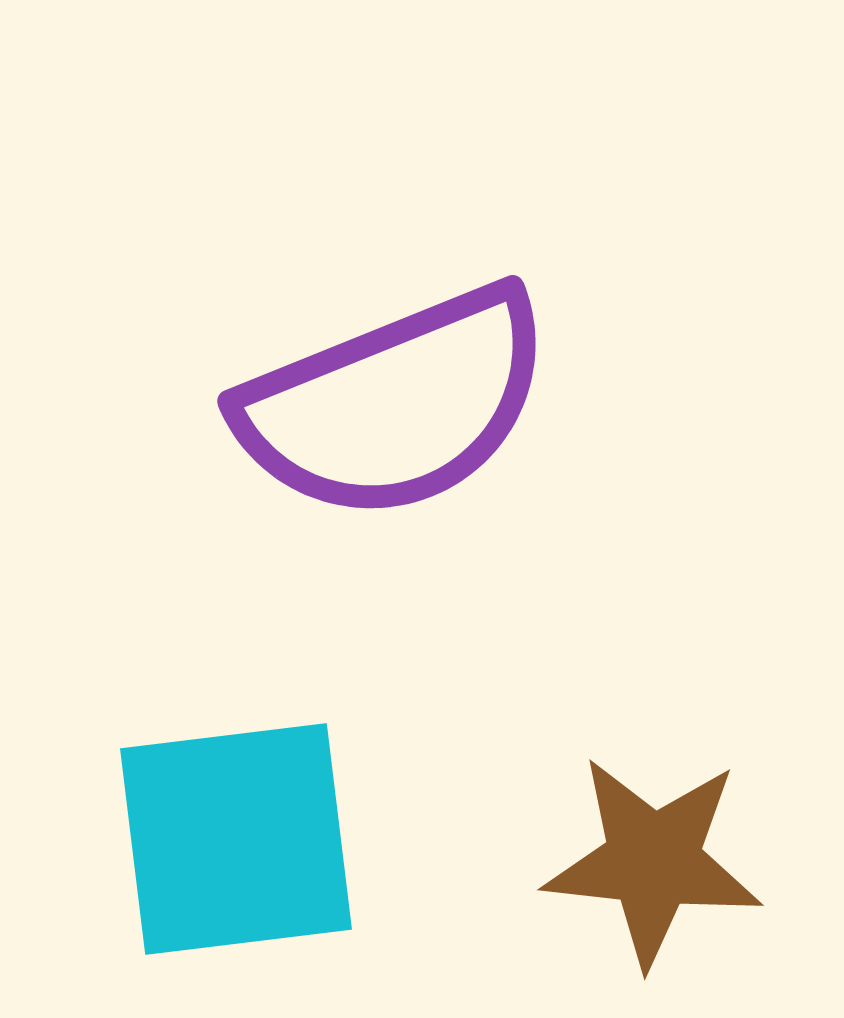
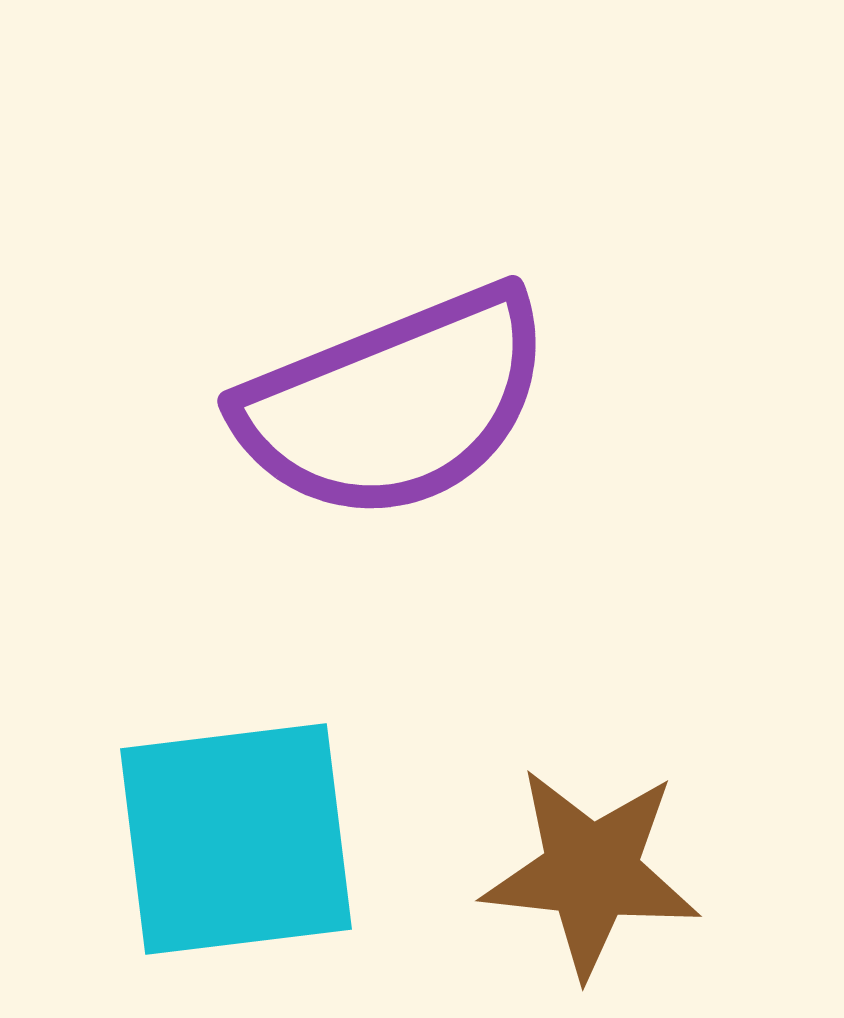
brown star: moved 62 px left, 11 px down
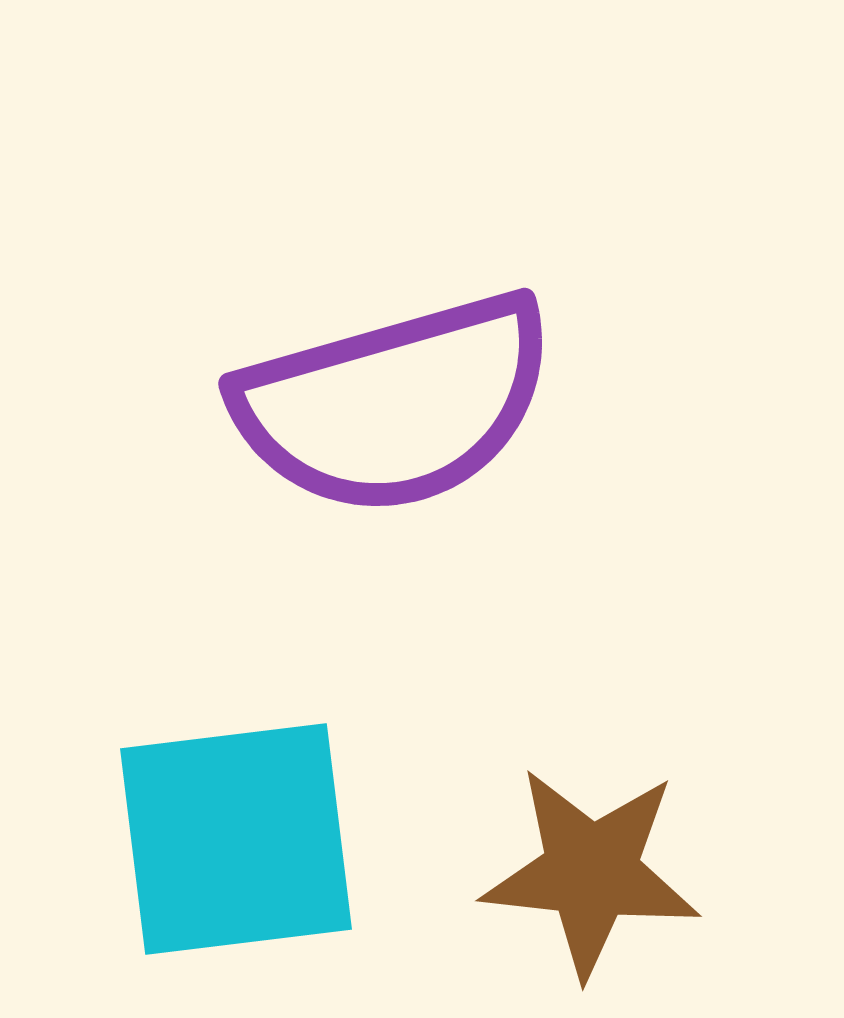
purple semicircle: rotated 6 degrees clockwise
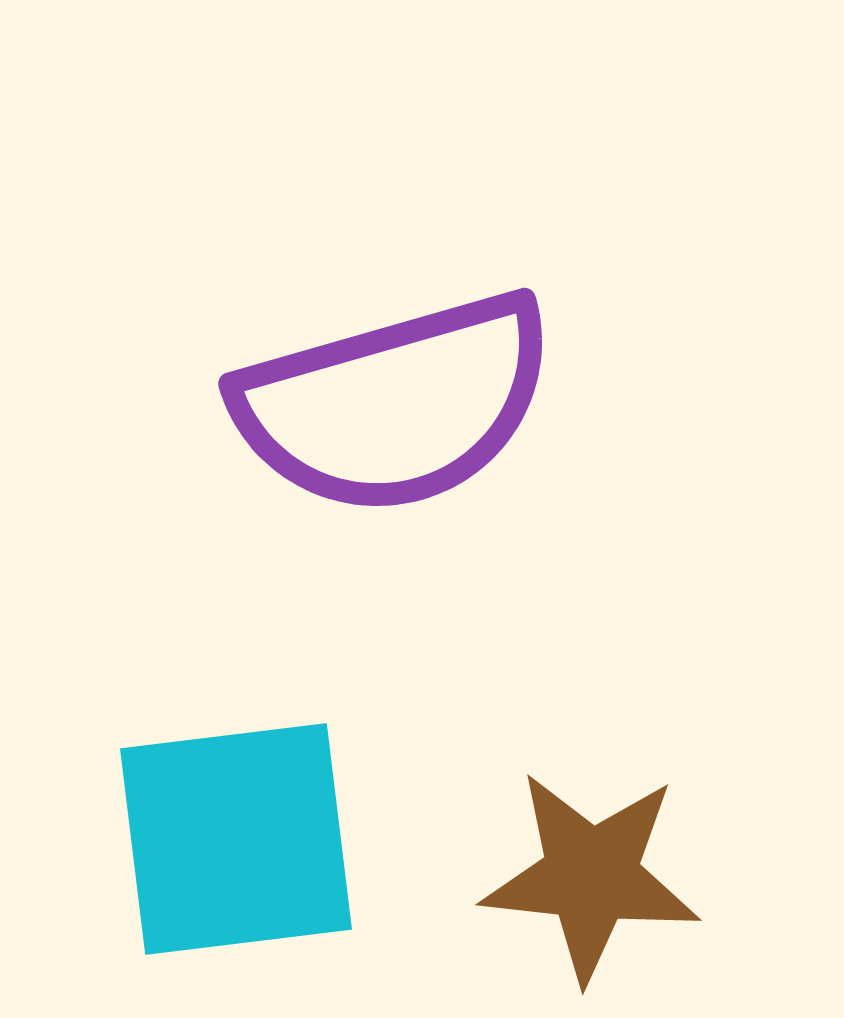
brown star: moved 4 px down
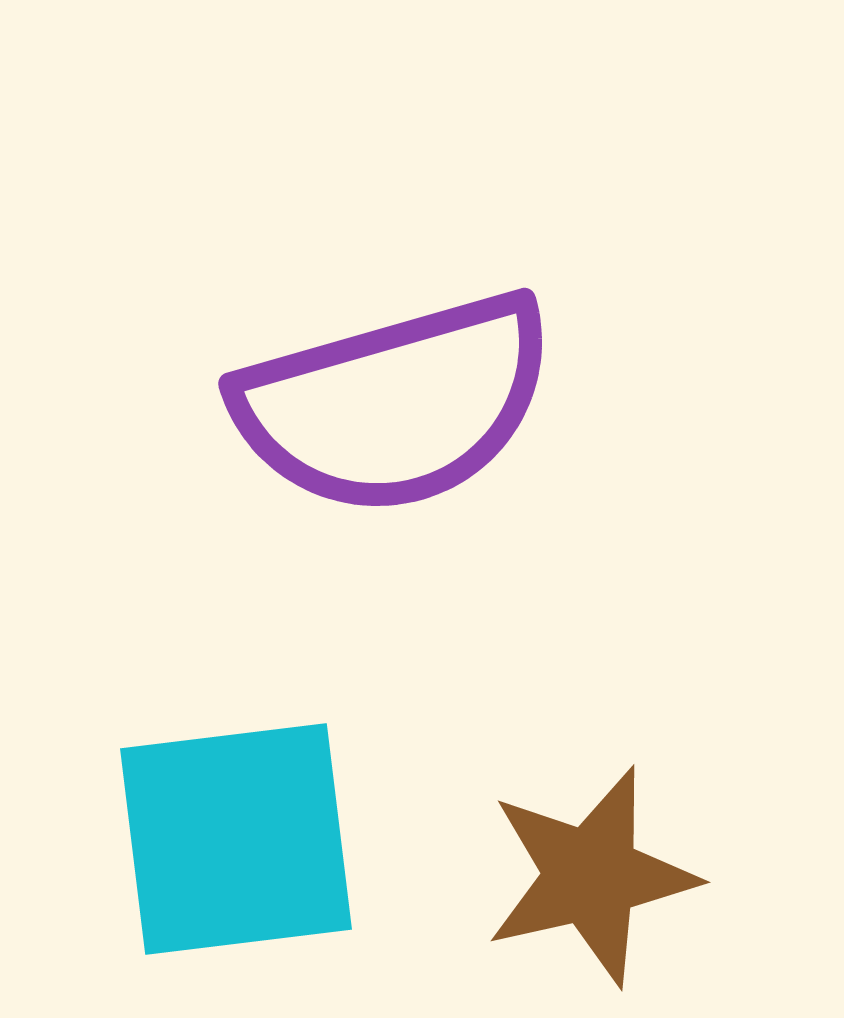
brown star: rotated 19 degrees counterclockwise
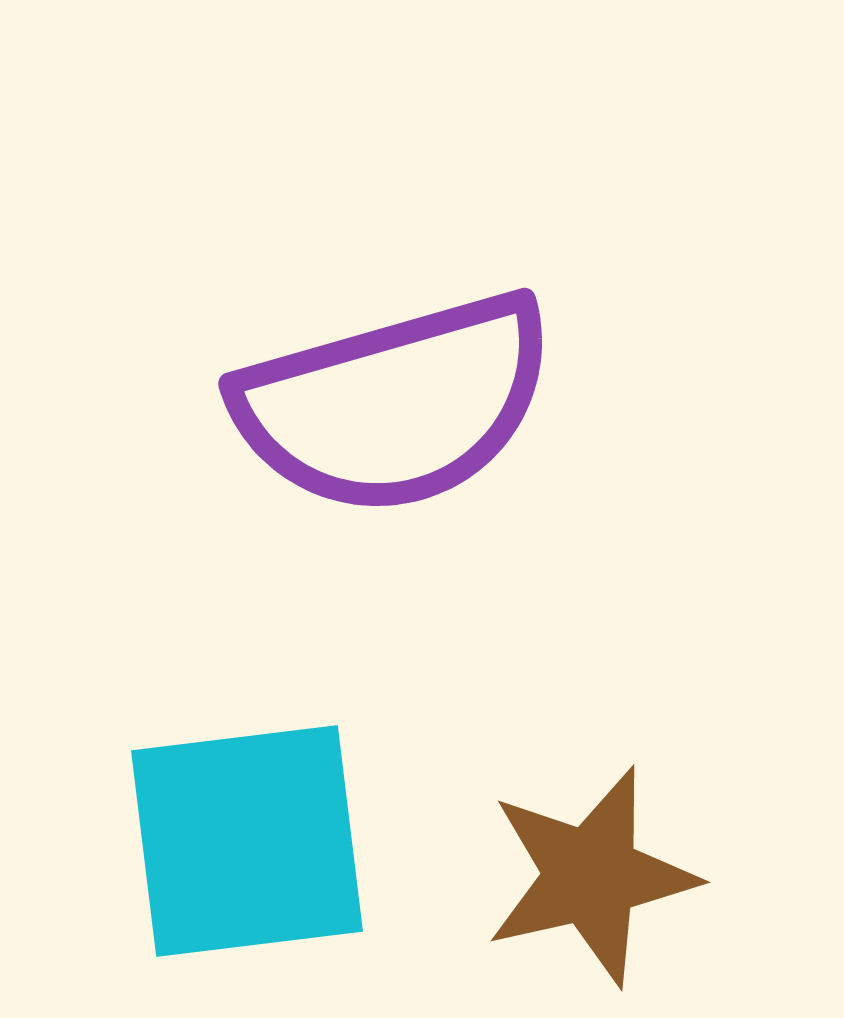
cyan square: moved 11 px right, 2 px down
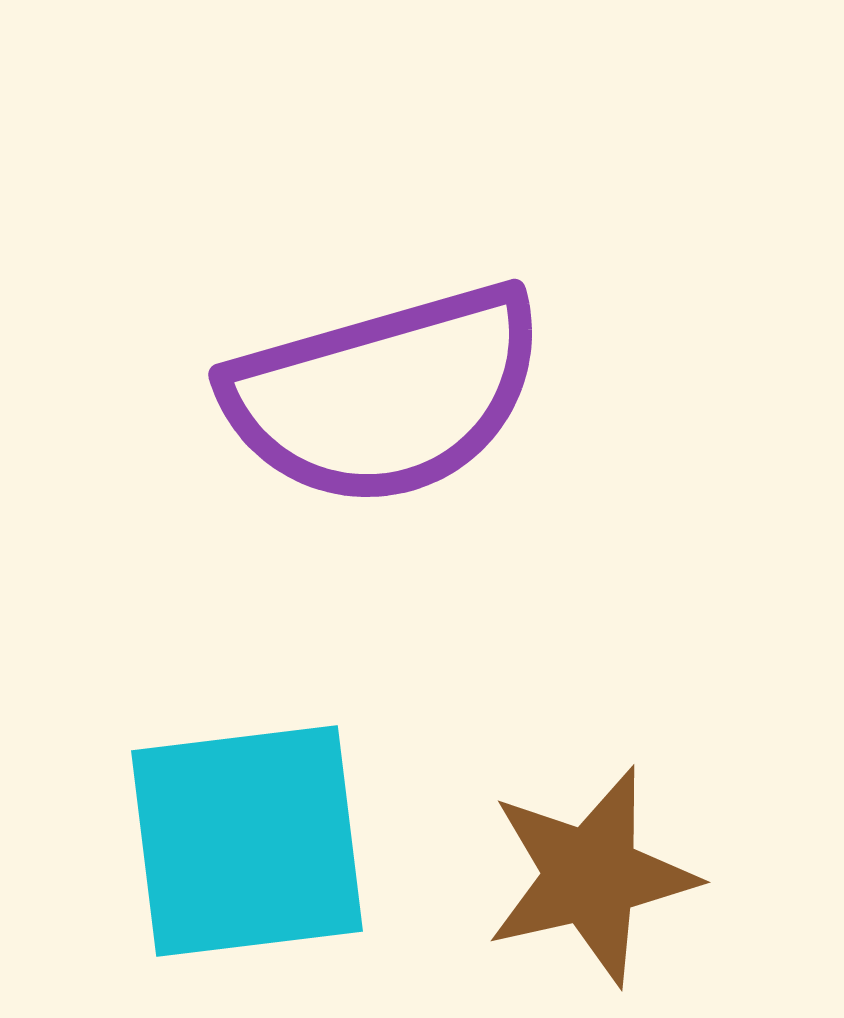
purple semicircle: moved 10 px left, 9 px up
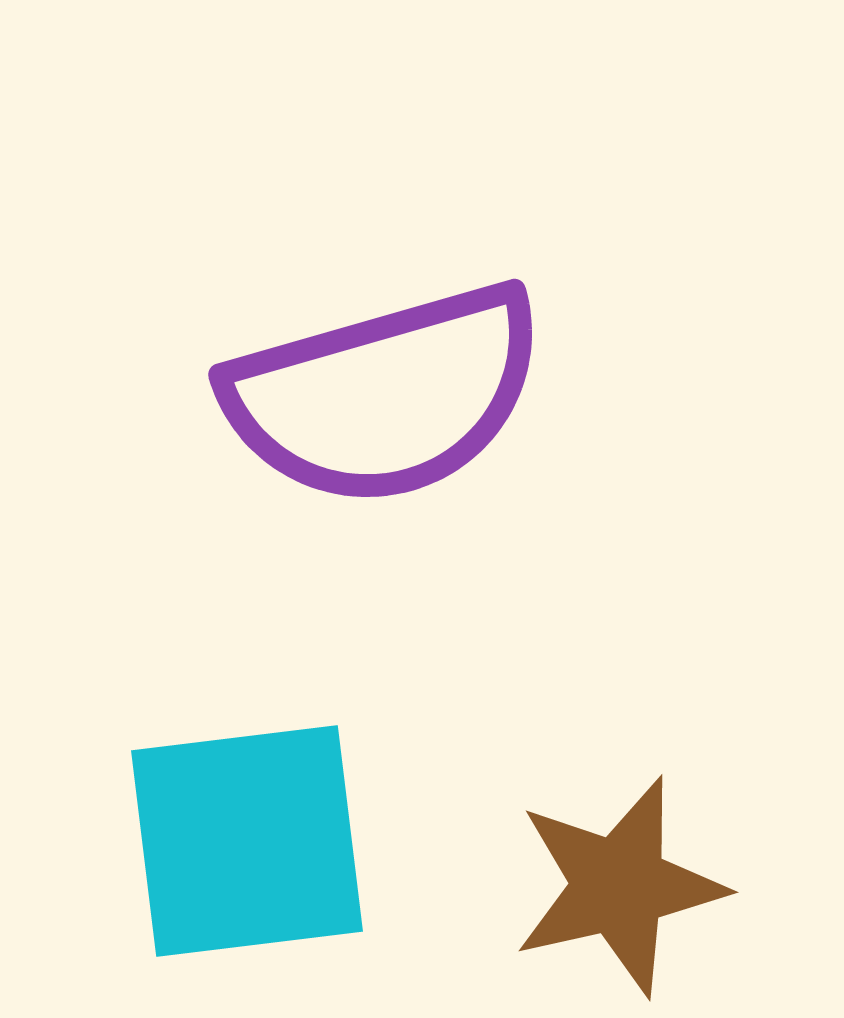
brown star: moved 28 px right, 10 px down
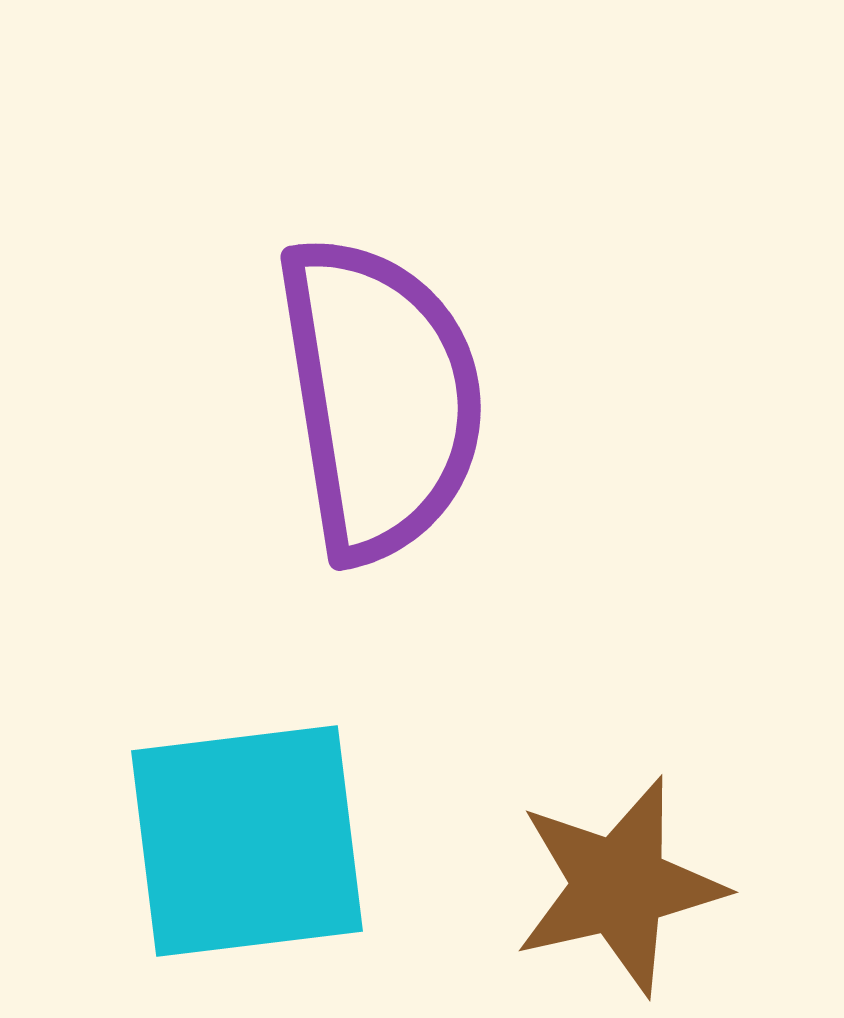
purple semicircle: moved 5 px left, 3 px down; rotated 83 degrees counterclockwise
